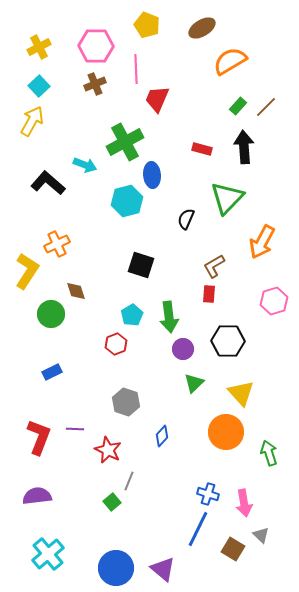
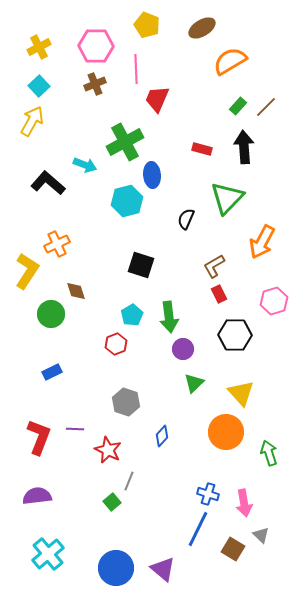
red rectangle at (209, 294): moved 10 px right; rotated 30 degrees counterclockwise
black hexagon at (228, 341): moved 7 px right, 6 px up
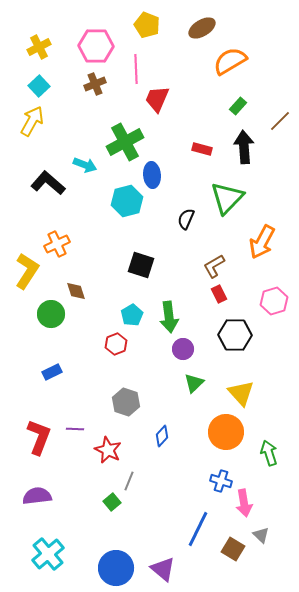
brown line at (266, 107): moved 14 px right, 14 px down
blue cross at (208, 494): moved 13 px right, 13 px up
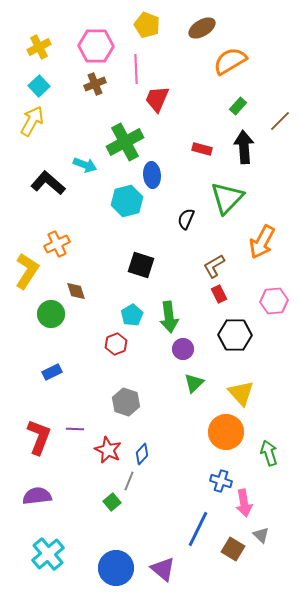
pink hexagon at (274, 301): rotated 12 degrees clockwise
blue diamond at (162, 436): moved 20 px left, 18 px down
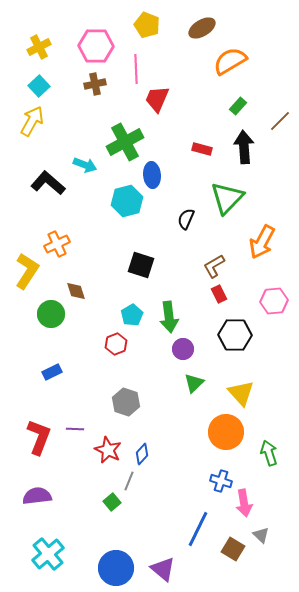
brown cross at (95, 84): rotated 10 degrees clockwise
